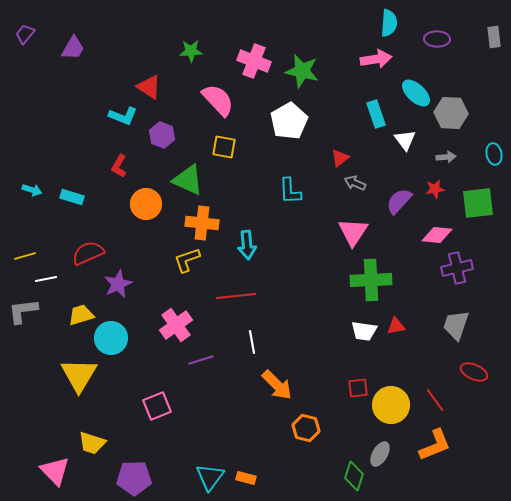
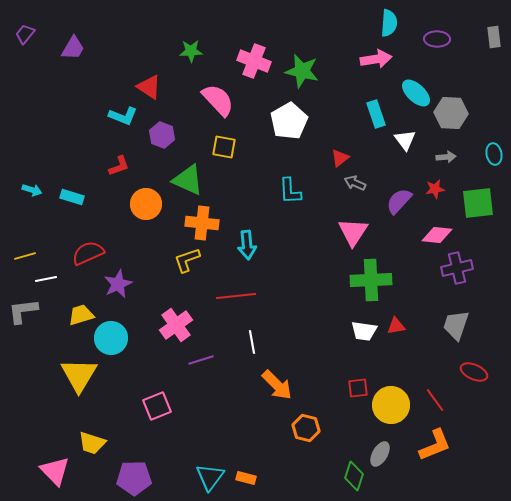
red L-shape at (119, 166): rotated 140 degrees counterclockwise
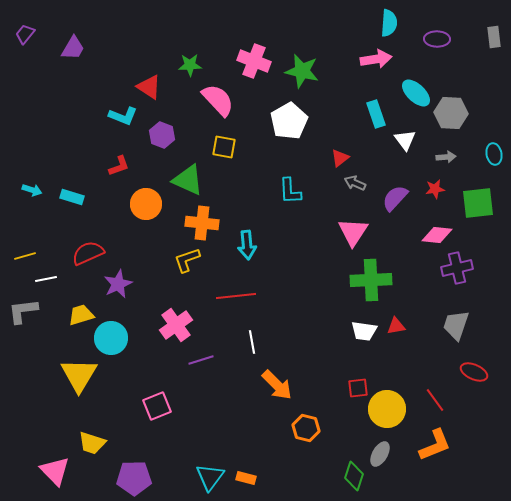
green star at (191, 51): moved 1 px left, 14 px down
purple semicircle at (399, 201): moved 4 px left, 3 px up
yellow circle at (391, 405): moved 4 px left, 4 px down
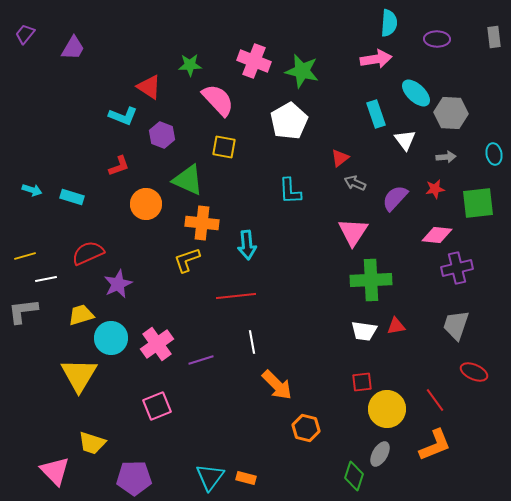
pink cross at (176, 325): moved 19 px left, 19 px down
red square at (358, 388): moved 4 px right, 6 px up
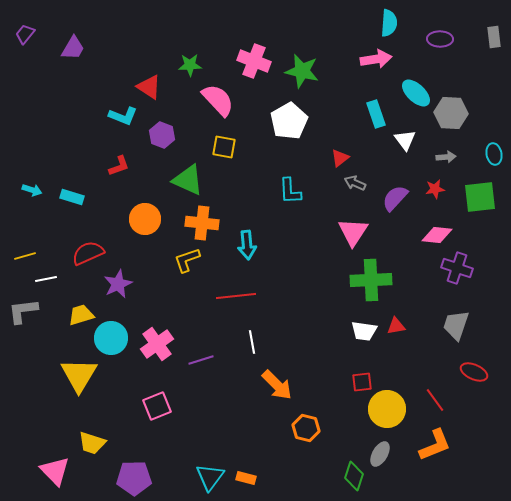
purple ellipse at (437, 39): moved 3 px right
green square at (478, 203): moved 2 px right, 6 px up
orange circle at (146, 204): moved 1 px left, 15 px down
purple cross at (457, 268): rotated 32 degrees clockwise
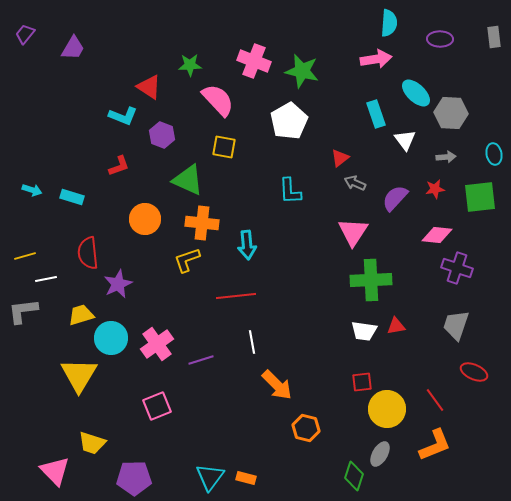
red semicircle at (88, 253): rotated 72 degrees counterclockwise
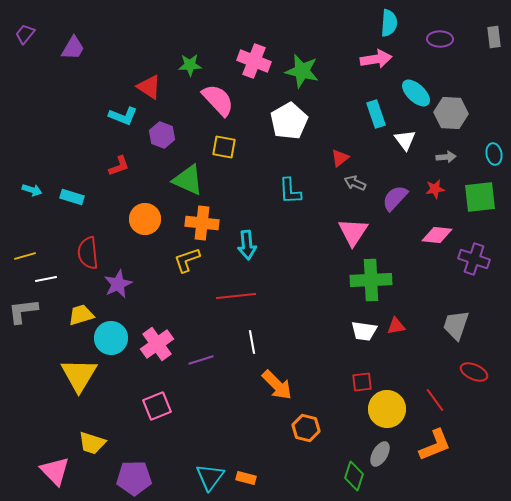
purple cross at (457, 268): moved 17 px right, 9 px up
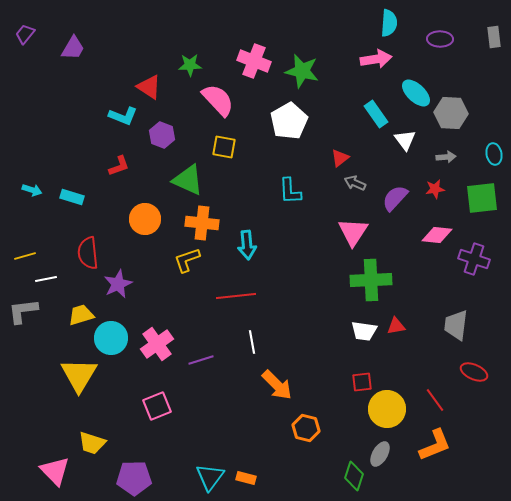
cyan rectangle at (376, 114): rotated 16 degrees counterclockwise
green square at (480, 197): moved 2 px right, 1 px down
gray trapezoid at (456, 325): rotated 12 degrees counterclockwise
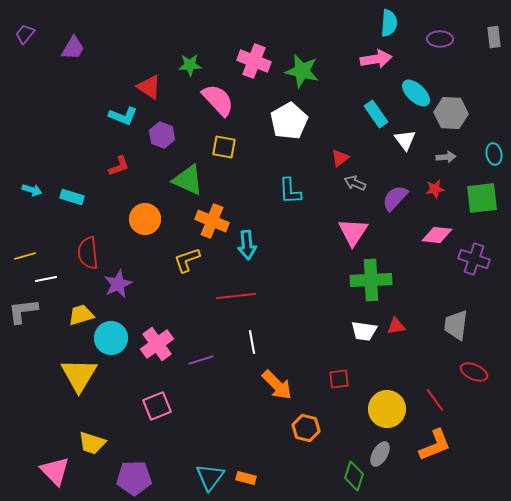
orange cross at (202, 223): moved 10 px right, 2 px up; rotated 16 degrees clockwise
red square at (362, 382): moved 23 px left, 3 px up
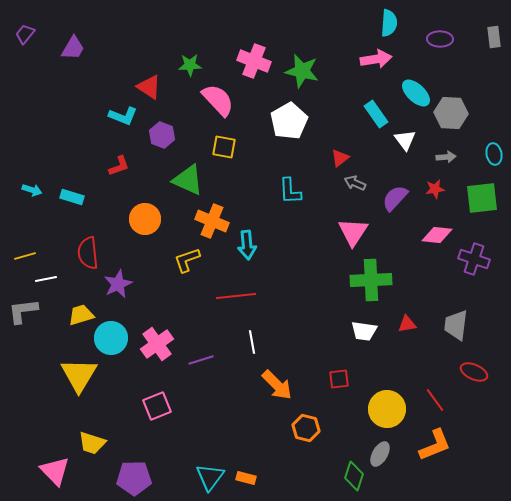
red triangle at (396, 326): moved 11 px right, 2 px up
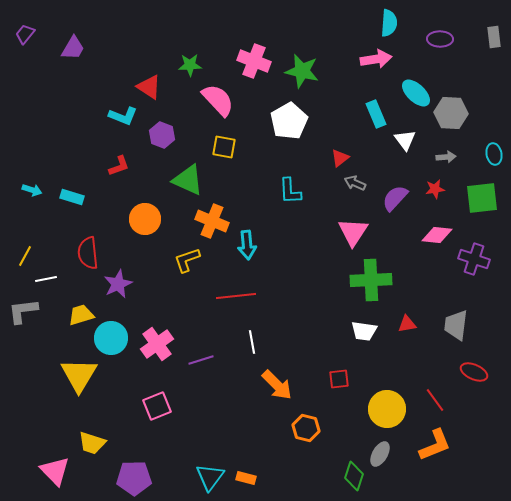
cyan rectangle at (376, 114): rotated 12 degrees clockwise
yellow line at (25, 256): rotated 45 degrees counterclockwise
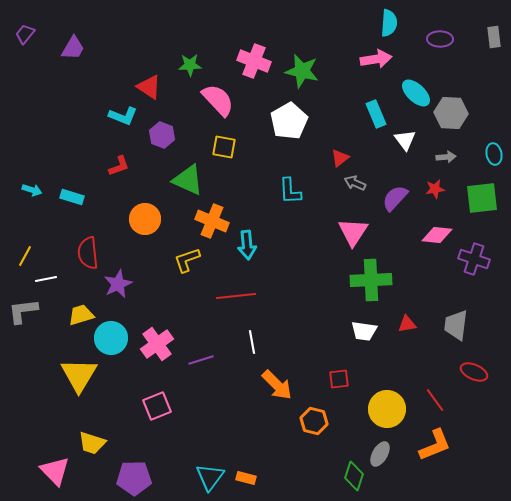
orange hexagon at (306, 428): moved 8 px right, 7 px up
